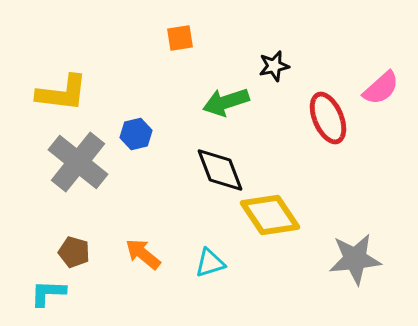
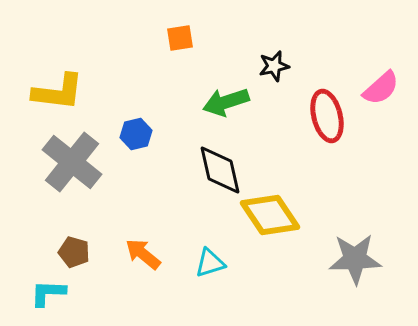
yellow L-shape: moved 4 px left, 1 px up
red ellipse: moved 1 px left, 2 px up; rotated 9 degrees clockwise
gray cross: moved 6 px left
black diamond: rotated 8 degrees clockwise
gray star: rotated 4 degrees clockwise
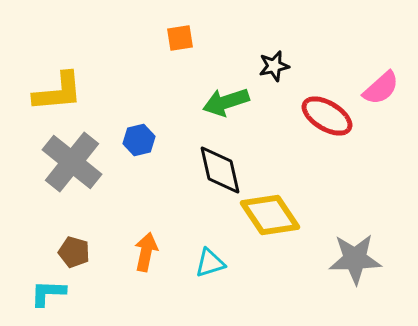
yellow L-shape: rotated 12 degrees counterclockwise
red ellipse: rotated 45 degrees counterclockwise
blue hexagon: moved 3 px right, 6 px down
orange arrow: moved 3 px right, 2 px up; rotated 63 degrees clockwise
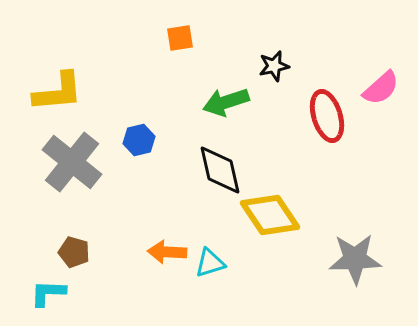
red ellipse: rotated 42 degrees clockwise
orange arrow: moved 21 px right; rotated 99 degrees counterclockwise
